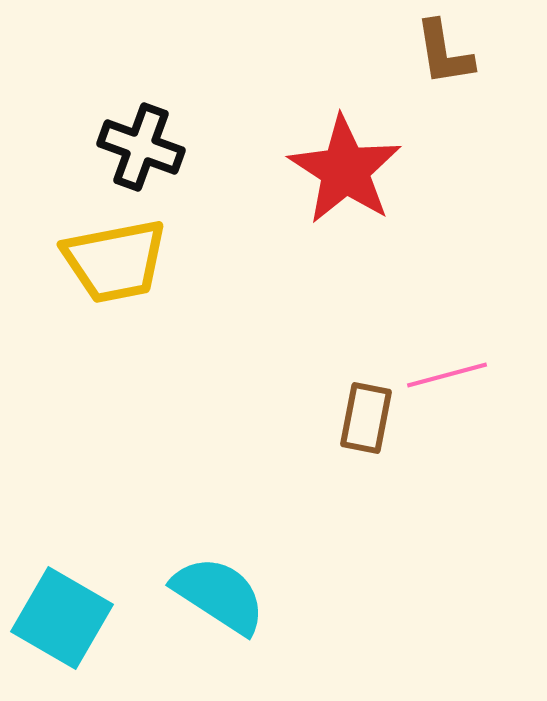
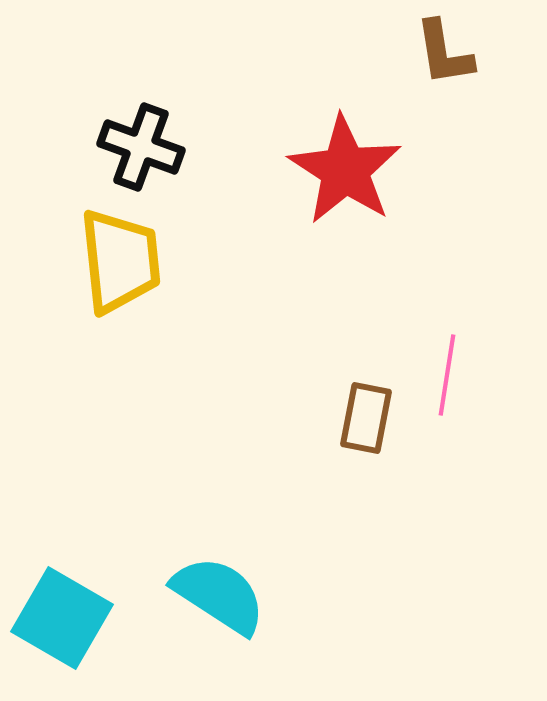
yellow trapezoid: moved 5 px right; rotated 85 degrees counterclockwise
pink line: rotated 66 degrees counterclockwise
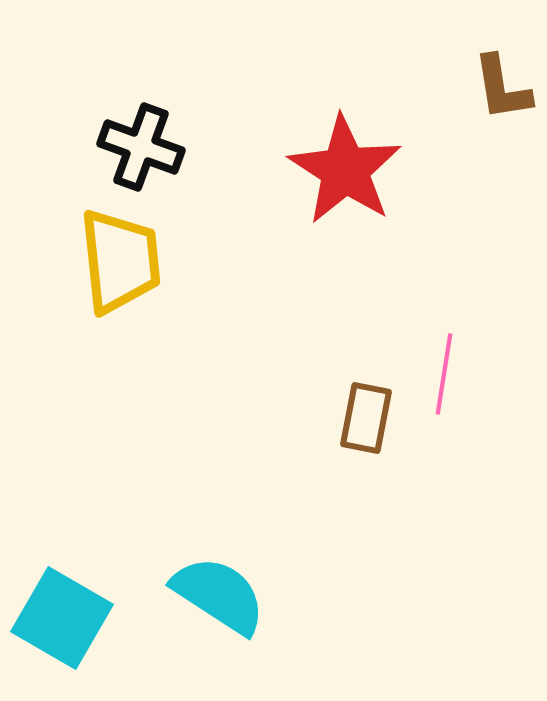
brown L-shape: moved 58 px right, 35 px down
pink line: moved 3 px left, 1 px up
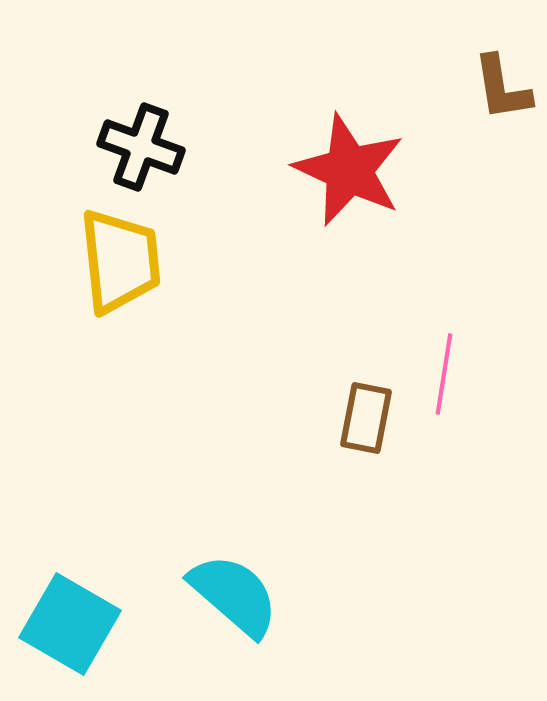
red star: moved 4 px right; rotated 8 degrees counterclockwise
cyan semicircle: moved 15 px right; rotated 8 degrees clockwise
cyan square: moved 8 px right, 6 px down
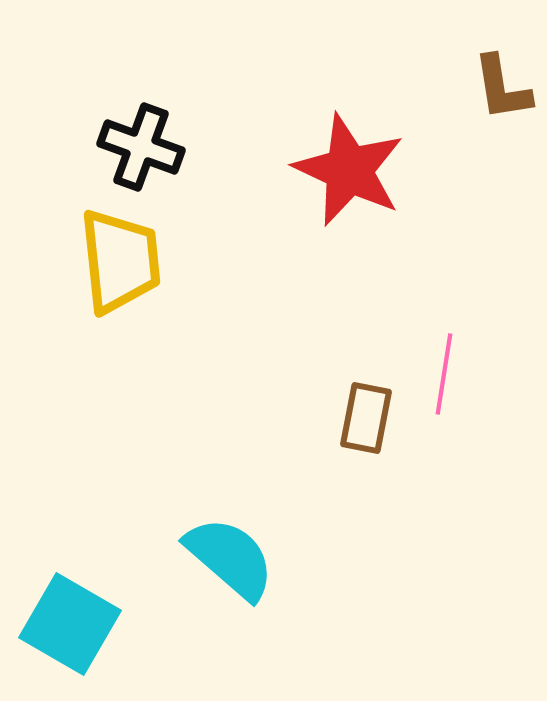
cyan semicircle: moved 4 px left, 37 px up
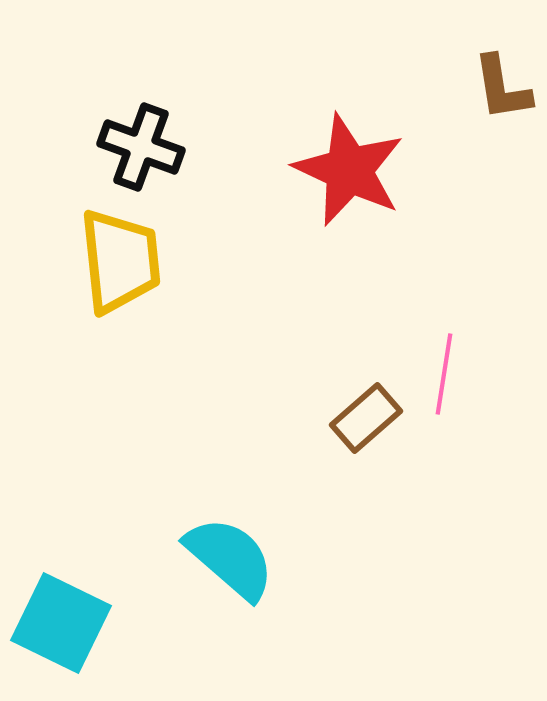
brown rectangle: rotated 38 degrees clockwise
cyan square: moved 9 px left, 1 px up; rotated 4 degrees counterclockwise
